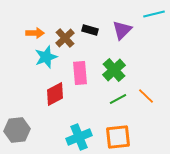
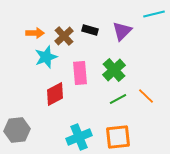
purple triangle: moved 1 px down
brown cross: moved 1 px left, 2 px up
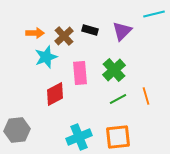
orange line: rotated 30 degrees clockwise
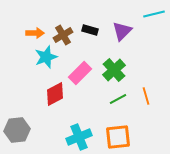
brown cross: moved 1 px left, 1 px up; rotated 12 degrees clockwise
pink rectangle: rotated 50 degrees clockwise
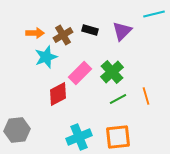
green cross: moved 2 px left, 2 px down
red diamond: moved 3 px right
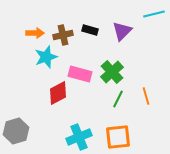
brown cross: rotated 18 degrees clockwise
pink rectangle: moved 1 px down; rotated 60 degrees clockwise
red diamond: moved 1 px up
green line: rotated 36 degrees counterclockwise
gray hexagon: moved 1 px left, 1 px down; rotated 10 degrees counterclockwise
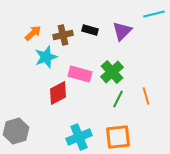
orange arrow: moved 2 px left; rotated 42 degrees counterclockwise
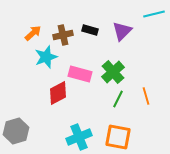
green cross: moved 1 px right
orange square: rotated 16 degrees clockwise
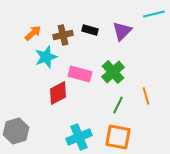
green line: moved 6 px down
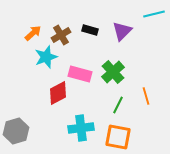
brown cross: moved 2 px left; rotated 18 degrees counterclockwise
cyan cross: moved 2 px right, 9 px up; rotated 15 degrees clockwise
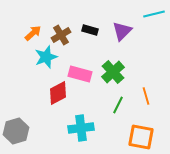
orange square: moved 23 px right
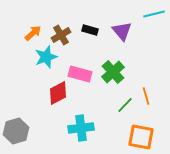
purple triangle: rotated 25 degrees counterclockwise
green line: moved 7 px right; rotated 18 degrees clockwise
